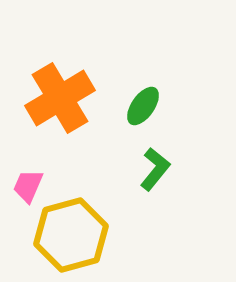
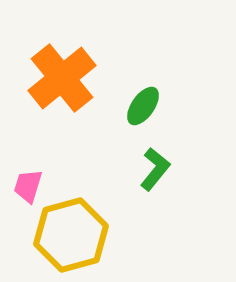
orange cross: moved 2 px right, 20 px up; rotated 8 degrees counterclockwise
pink trapezoid: rotated 6 degrees counterclockwise
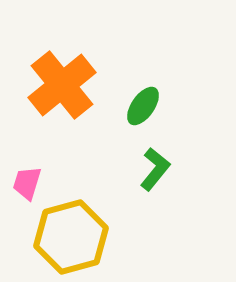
orange cross: moved 7 px down
pink trapezoid: moved 1 px left, 3 px up
yellow hexagon: moved 2 px down
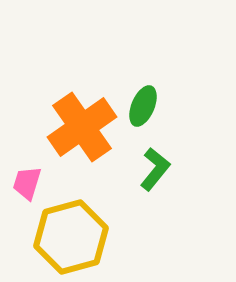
orange cross: moved 20 px right, 42 px down; rotated 4 degrees clockwise
green ellipse: rotated 12 degrees counterclockwise
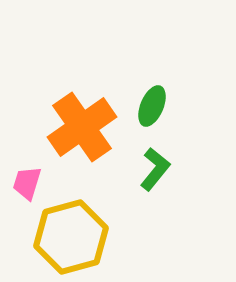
green ellipse: moved 9 px right
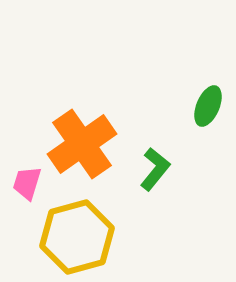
green ellipse: moved 56 px right
orange cross: moved 17 px down
yellow hexagon: moved 6 px right
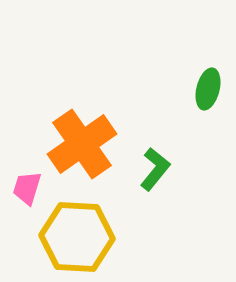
green ellipse: moved 17 px up; rotated 9 degrees counterclockwise
pink trapezoid: moved 5 px down
yellow hexagon: rotated 18 degrees clockwise
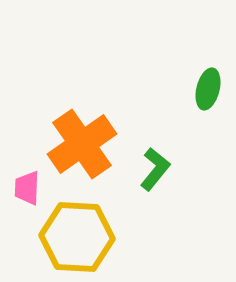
pink trapezoid: rotated 15 degrees counterclockwise
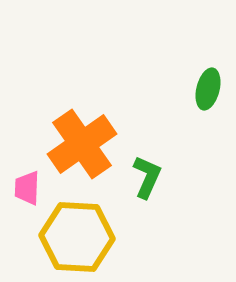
green L-shape: moved 8 px left, 8 px down; rotated 15 degrees counterclockwise
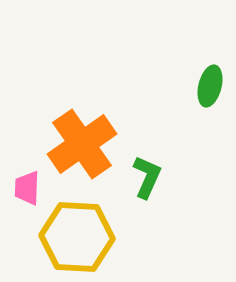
green ellipse: moved 2 px right, 3 px up
